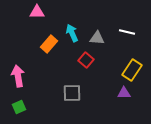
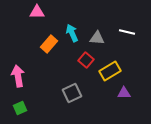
yellow rectangle: moved 22 px left, 1 px down; rotated 25 degrees clockwise
gray square: rotated 24 degrees counterclockwise
green square: moved 1 px right, 1 px down
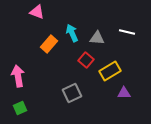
pink triangle: rotated 21 degrees clockwise
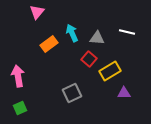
pink triangle: rotated 49 degrees clockwise
orange rectangle: rotated 12 degrees clockwise
red square: moved 3 px right, 1 px up
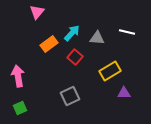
cyan arrow: rotated 66 degrees clockwise
red square: moved 14 px left, 2 px up
gray square: moved 2 px left, 3 px down
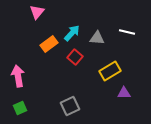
gray square: moved 10 px down
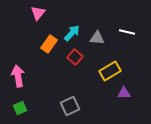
pink triangle: moved 1 px right, 1 px down
orange rectangle: rotated 18 degrees counterclockwise
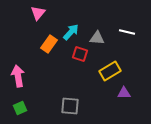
cyan arrow: moved 1 px left, 1 px up
red square: moved 5 px right, 3 px up; rotated 21 degrees counterclockwise
gray square: rotated 30 degrees clockwise
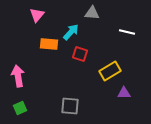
pink triangle: moved 1 px left, 2 px down
gray triangle: moved 5 px left, 25 px up
orange rectangle: rotated 60 degrees clockwise
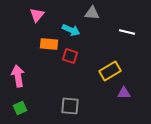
cyan arrow: moved 2 px up; rotated 72 degrees clockwise
red square: moved 10 px left, 2 px down
